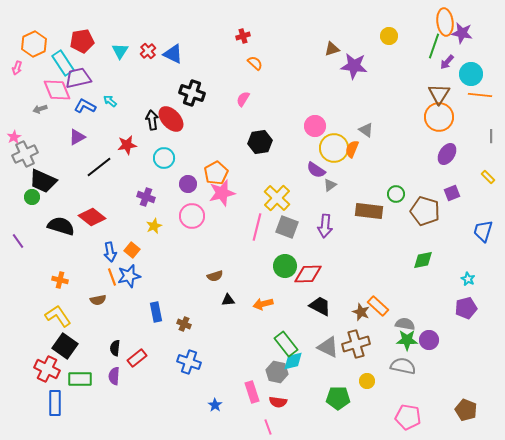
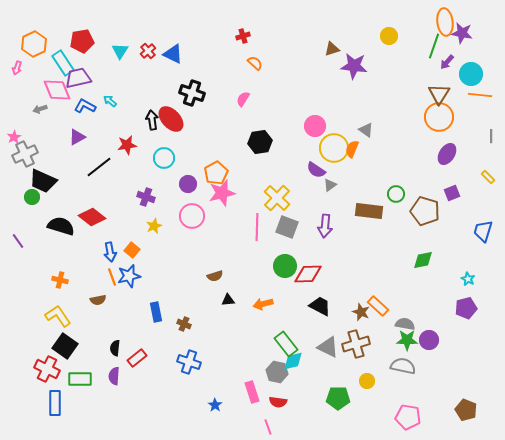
pink line at (257, 227): rotated 12 degrees counterclockwise
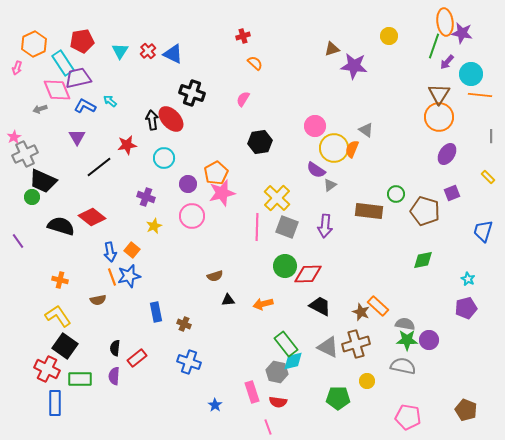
purple triangle at (77, 137): rotated 30 degrees counterclockwise
